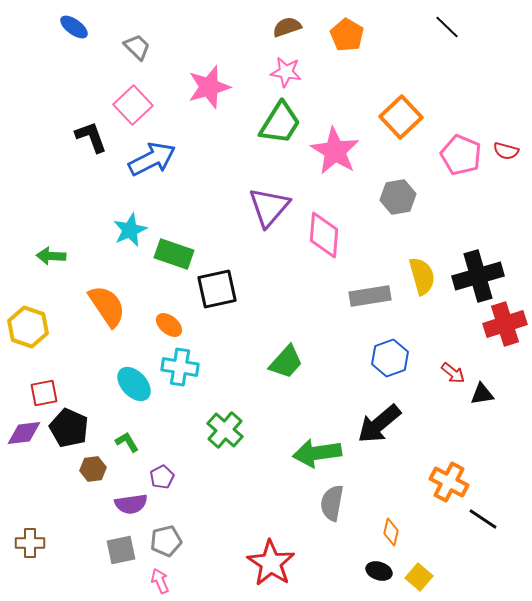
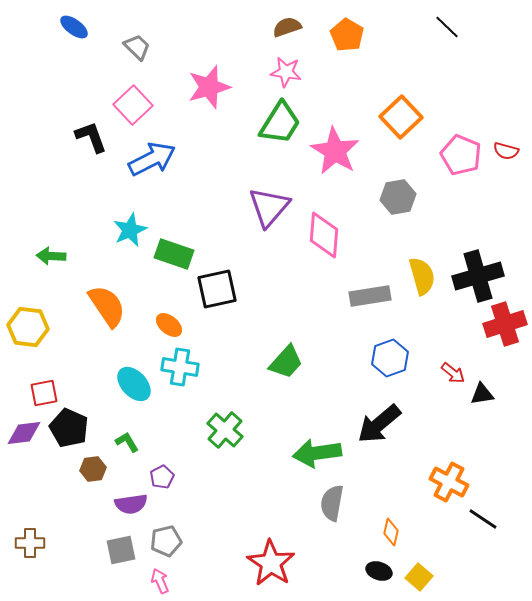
yellow hexagon at (28, 327): rotated 12 degrees counterclockwise
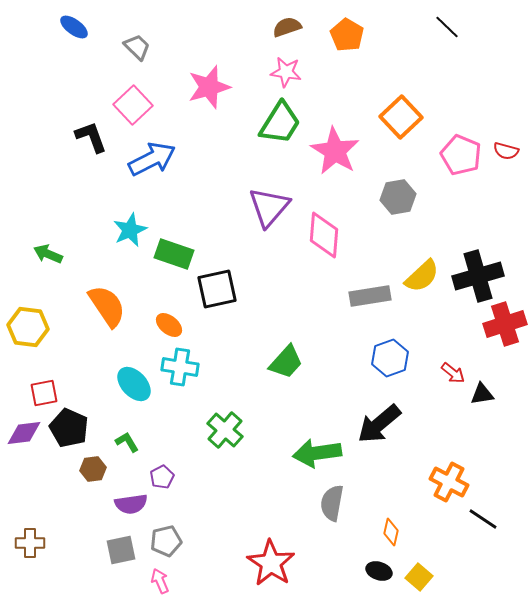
green arrow at (51, 256): moved 3 px left, 2 px up; rotated 20 degrees clockwise
yellow semicircle at (422, 276): rotated 63 degrees clockwise
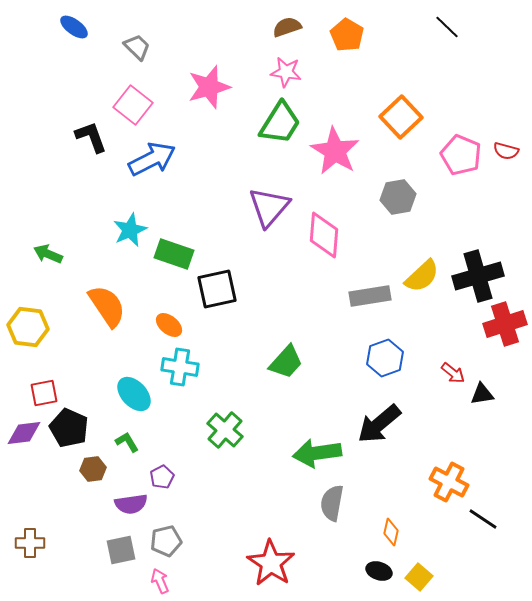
pink square at (133, 105): rotated 9 degrees counterclockwise
blue hexagon at (390, 358): moved 5 px left
cyan ellipse at (134, 384): moved 10 px down
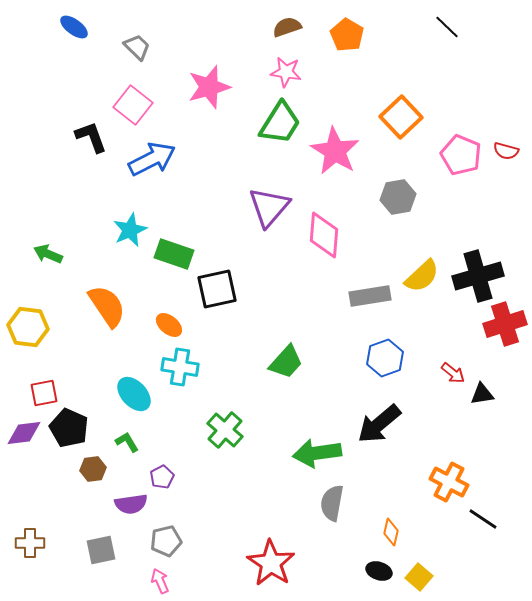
gray square at (121, 550): moved 20 px left
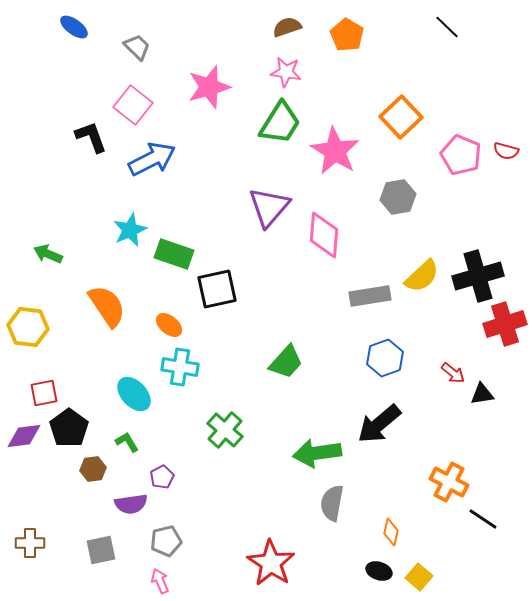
black pentagon at (69, 428): rotated 12 degrees clockwise
purple diamond at (24, 433): moved 3 px down
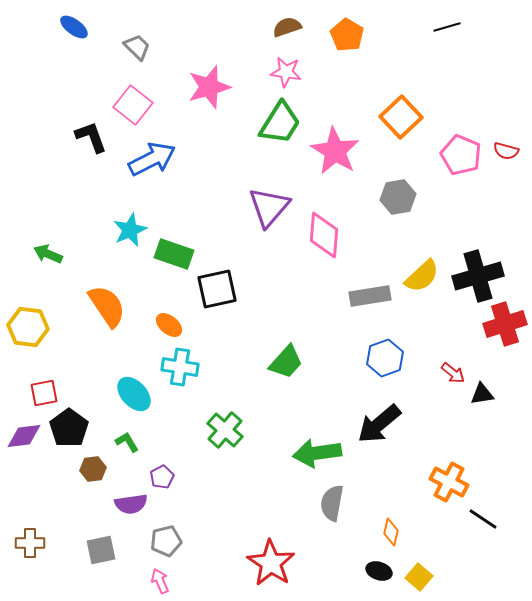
black line at (447, 27): rotated 60 degrees counterclockwise
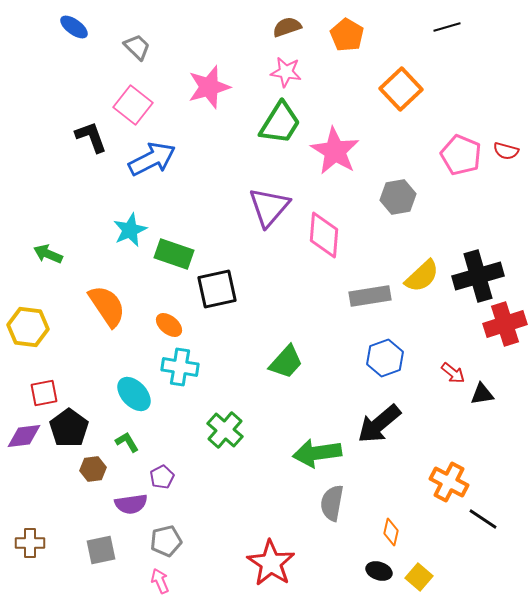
orange square at (401, 117): moved 28 px up
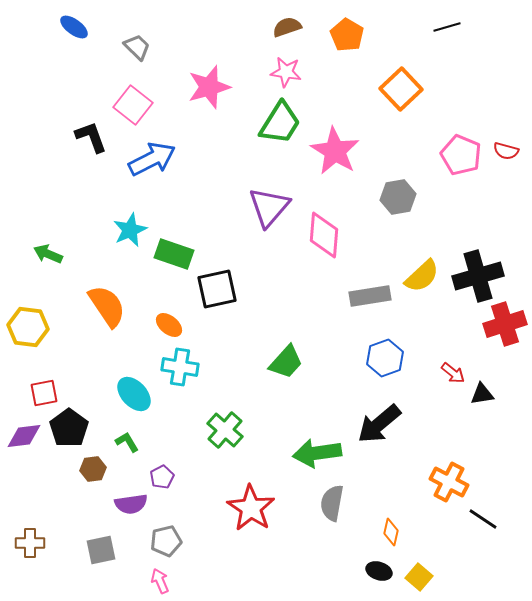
red star at (271, 563): moved 20 px left, 55 px up
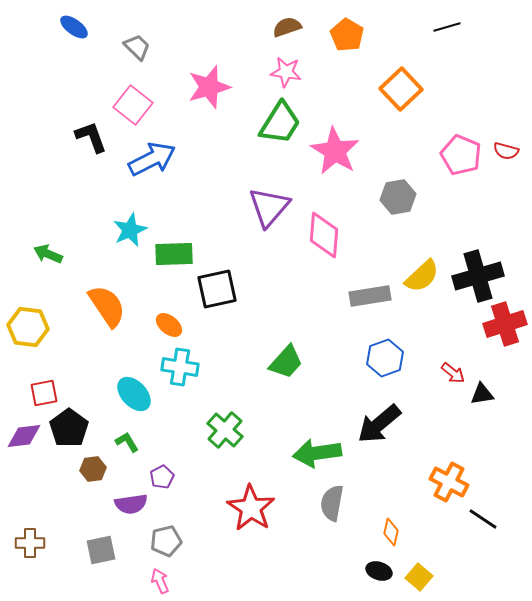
green rectangle at (174, 254): rotated 21 degrees counterclockwise
